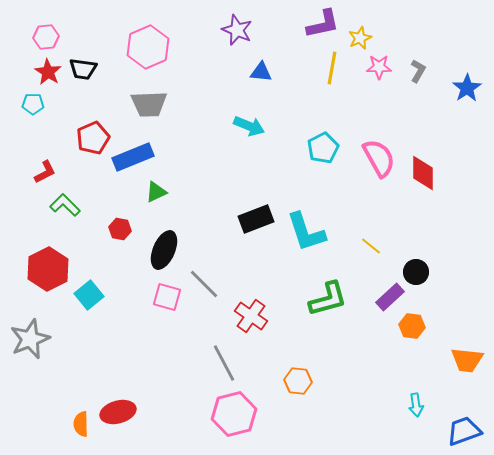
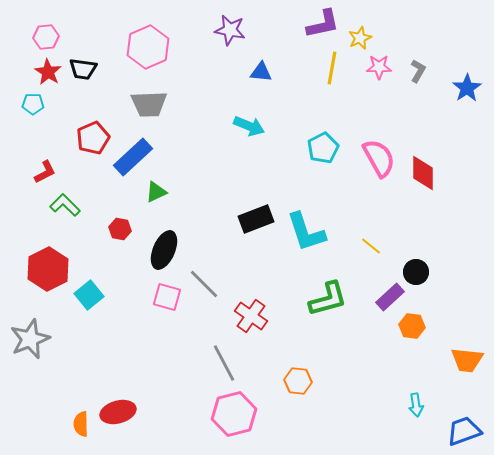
purple star at (237, 30): moved 7 px left; rotated 12 degrees counterclockwise
blue rectangle at (133, 157): rotated 21 degrees counterclockwise
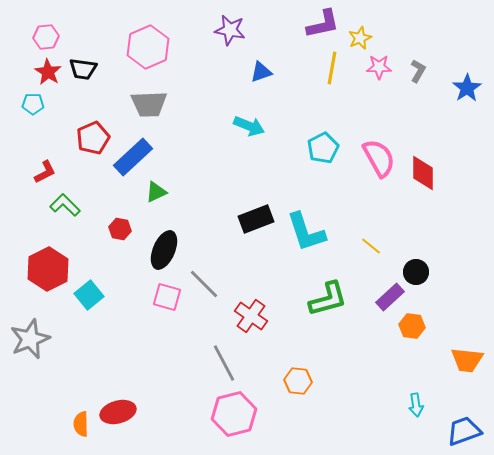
blue triangle at (261, 72): rotated 25 degrees counterclockwise
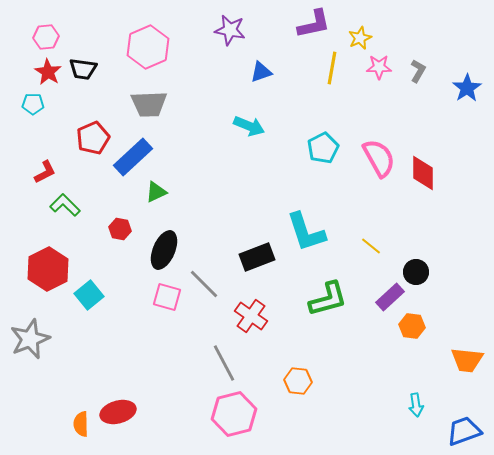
purple L-shape at (323, 24): moved 9 px left
black rectangle at (256, 219): moved 1 px right, 38 px down
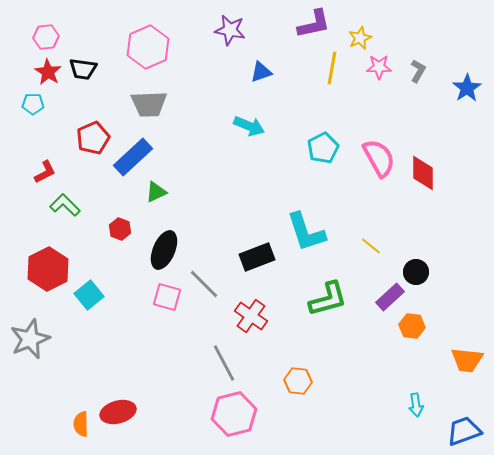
red hexagon at (120, 229): rotated 10 degrees clockwise
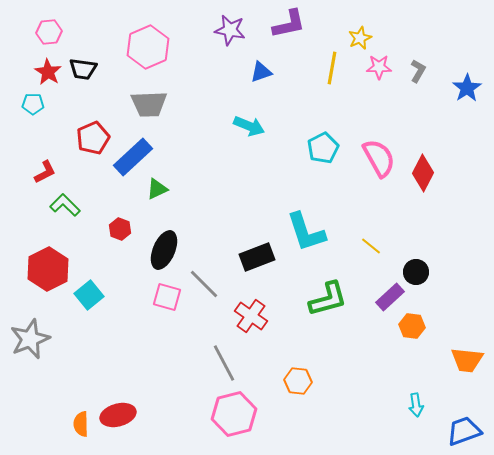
purple L-shape at (314, 24): moved 25 px left
pink hexagon at (46, 37): moved 3 px right, 5 px up
red diamond at (423, 173): rotated 27 degrees clockwise
green triangle at (156, 192): moved 1 px right, 3 px up
red ellipse at (118, 412): moved 3 px down
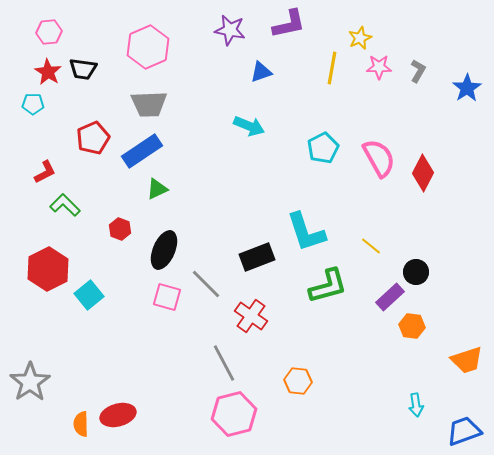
blue rectangle at (133, 157): moved 9 px right, 6 px up; rotated 9 degrees clockwise
gray line at (204, 284): moved 2 px right
green L-shape at (328, 299): moved 13 px up
gray star at (30, 339): moved 43 px down; rotated 12 degrees counterclockwise
orange trapezoid at (467, 360): rotated 24 degrees counterclockwise
